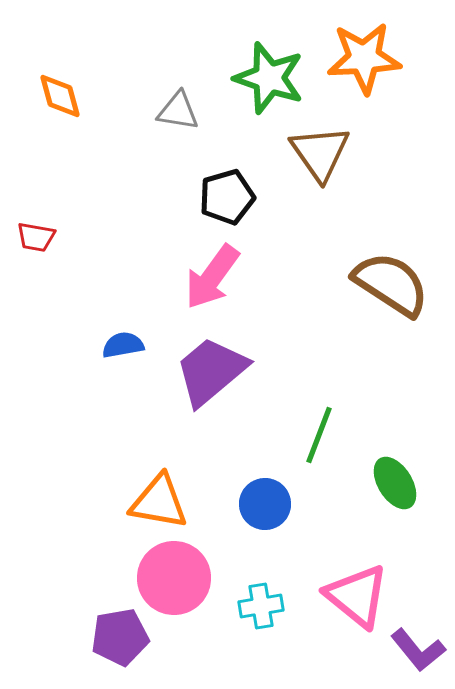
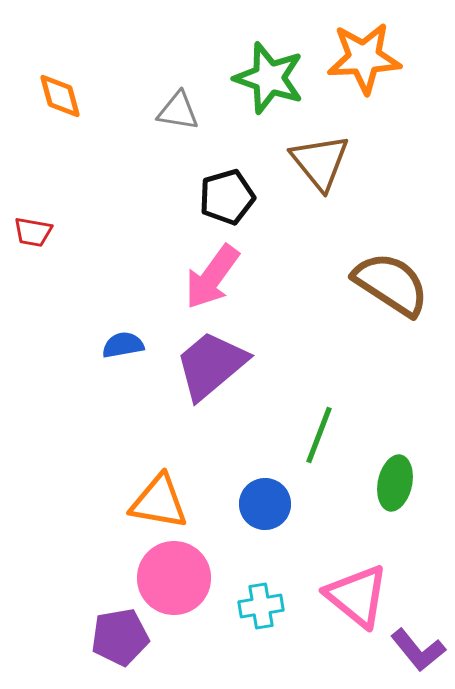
brown triangle: moved 9 px down; rotated 4 degrees counterclockwise
red trapezoid: moved 3 px left, 5 px up
purple trapezoid: moved 6 px up
green ellipse: rotated 44 degrees clockwise
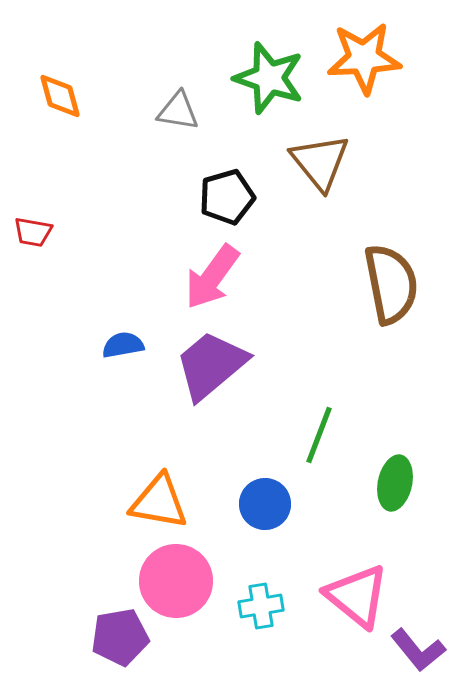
brown semicircle: rotated 46 degrees clockwise
pink circle: moved 2 px right, 3 px down
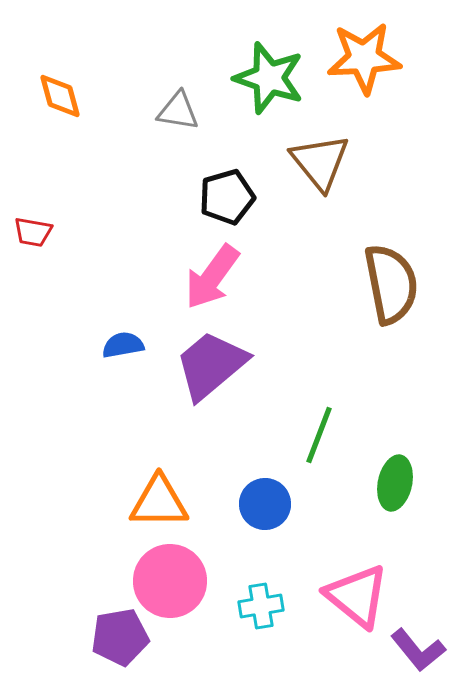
orange triangle: rotated 10 degrees counterclockwise
pink circle: moved 6 px left
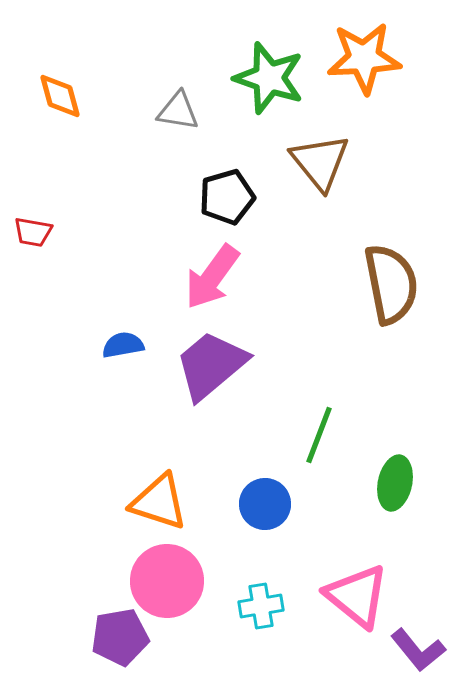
orange triangle: rotated 18 degrees clockwise
pink circle: moved 3 px left
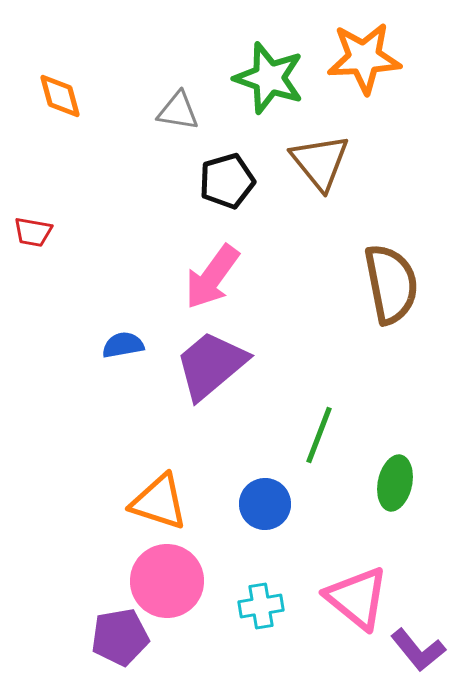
black pentagon: moved 16 px up
pink triangle: moved 2 px down
